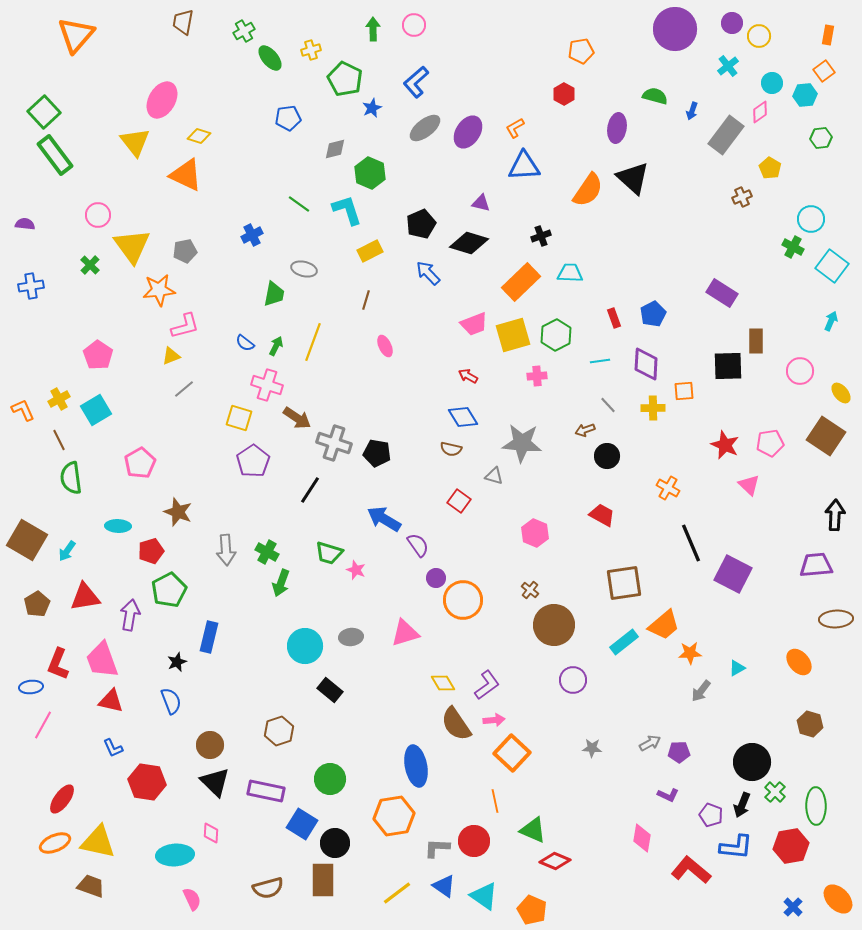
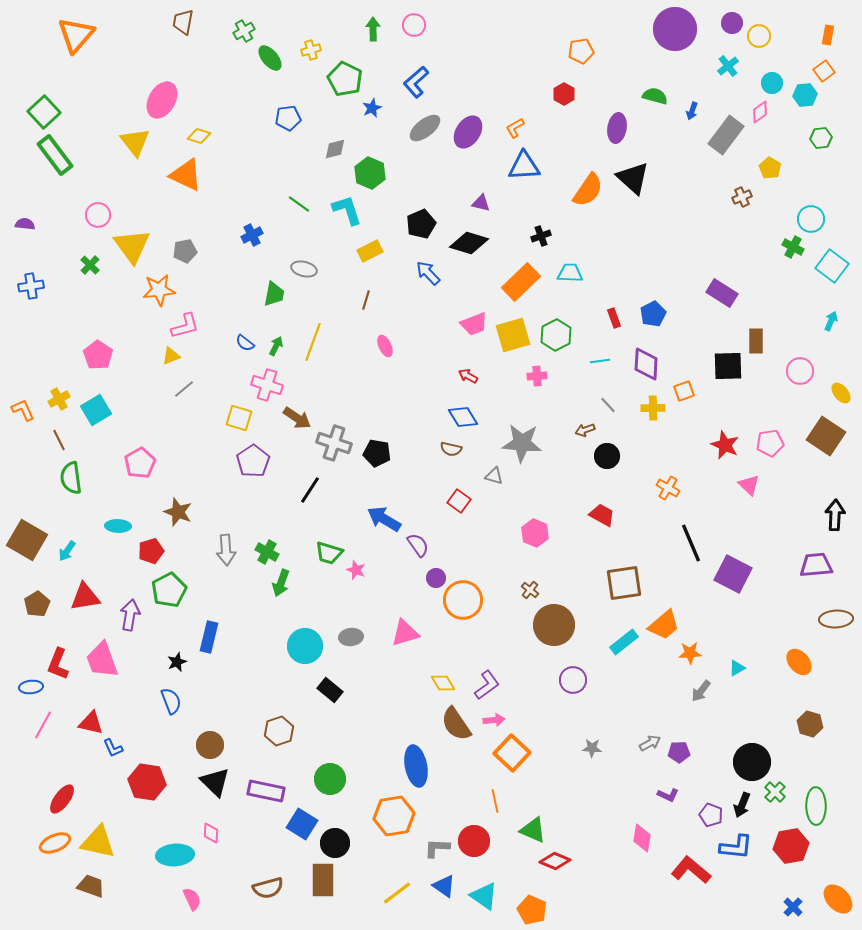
orange square at (684, 391): rotated 15 degrees counterclockwise
red triangle at (111, 701): moved 20 px left, 22 px down
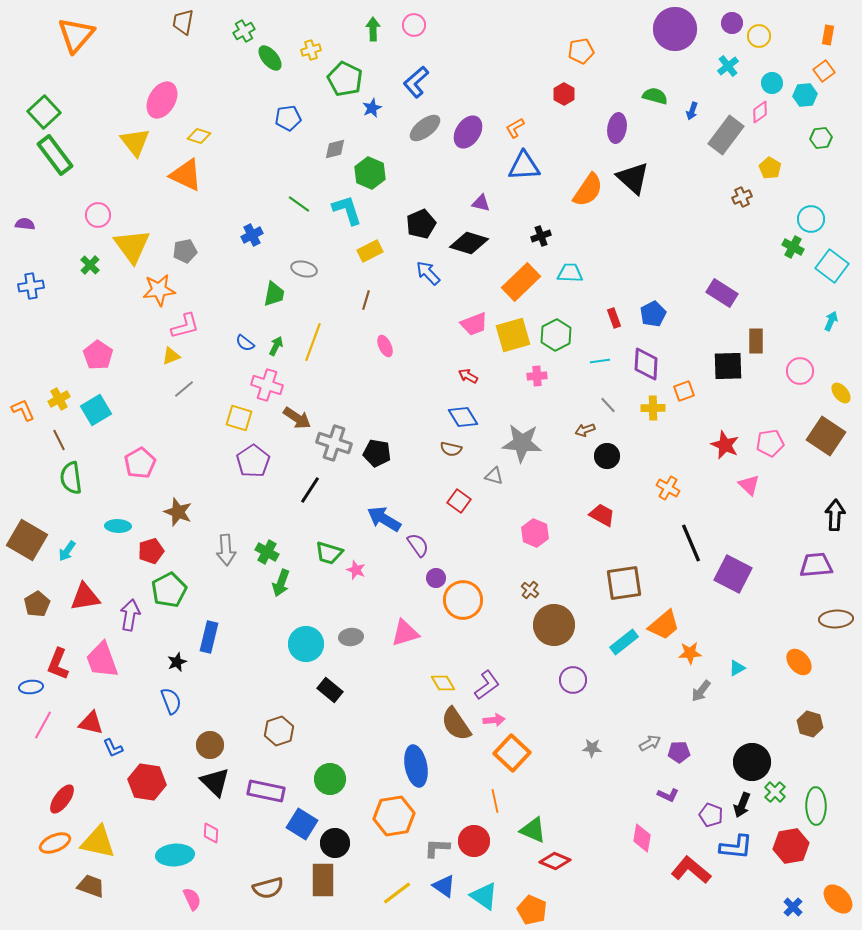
cyan circle at (305, 646): moved 1 px right, 2 px up
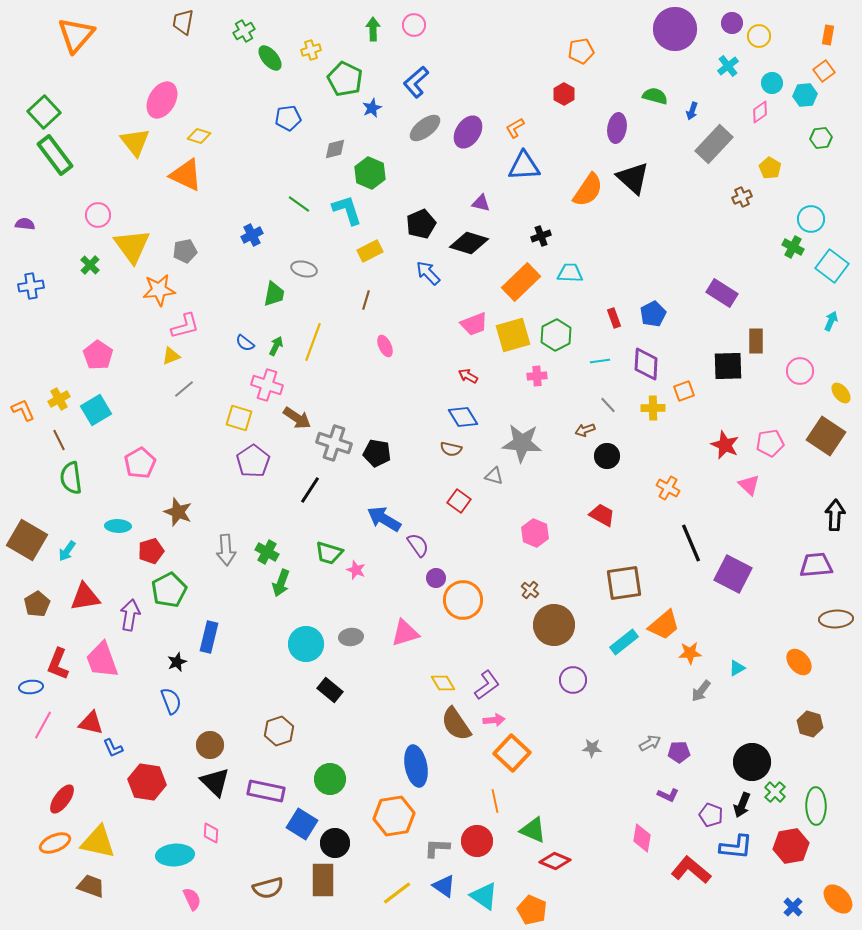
gray rectangle at (726, 135): moved 12 px left, 9 px down; rotated 6 degrees clockwise
red circle at (474, 841): moved 3 px right
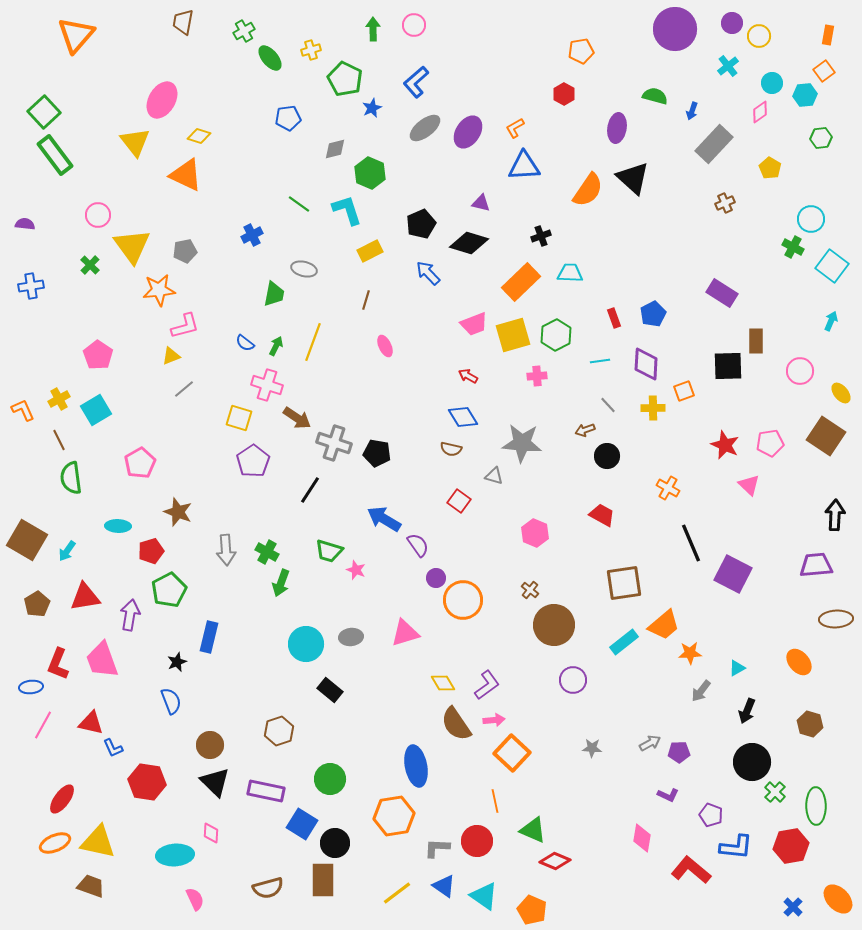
brown cross at (742, 197): moved 17 px left, 6 px down
green trapezoid at (329, 553): moved 2 px up
black arrow at (742, 805): moved 5 px right, 94 px up
pink semicircle at (192, 899): moved 3 px right
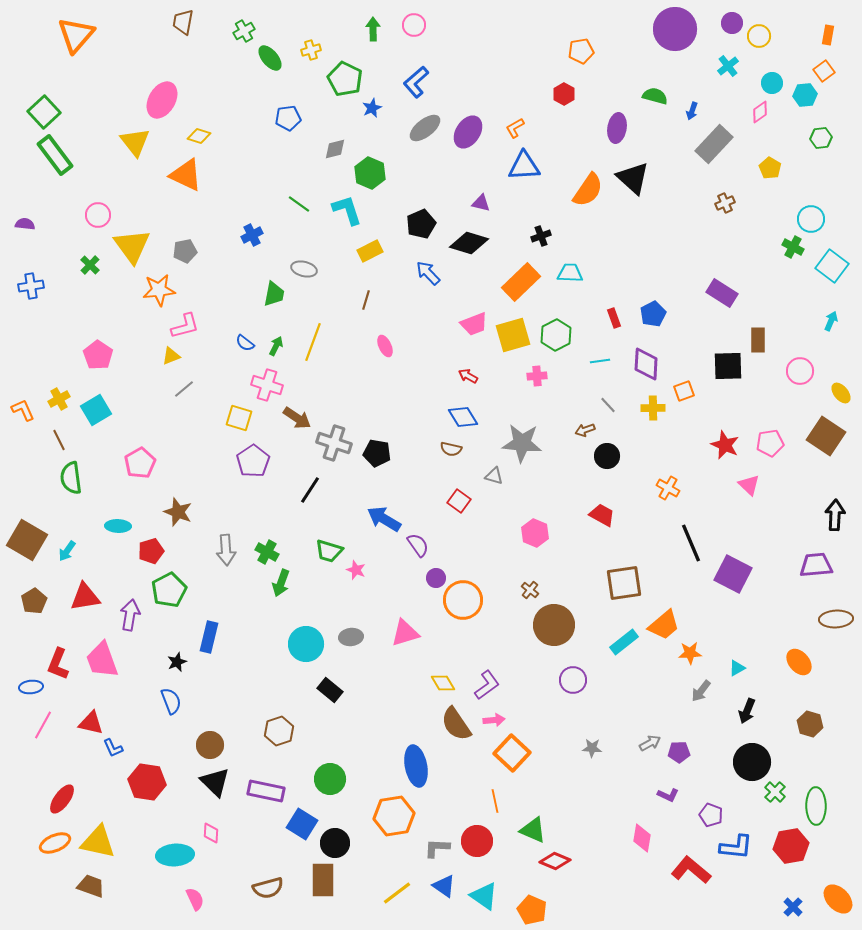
brown rectangle at (756, 341): moved 2 px right, 1 px up
brown pentagon at (37, 604): moved 3 px left, 3 px up
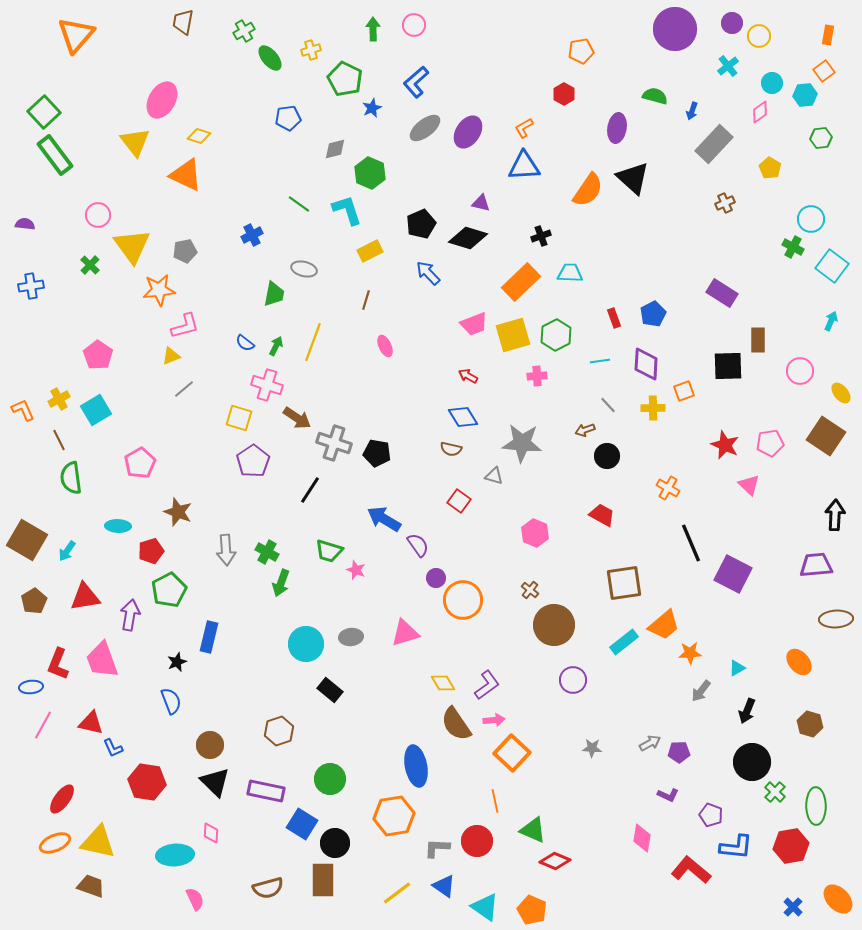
orange L-shape at (515, 128): moved 9 px right
black diamond at (469, 243): moved 1 px left, 5 px up
cyan triangle at (484, 896): moved 1 px right, 11 px down
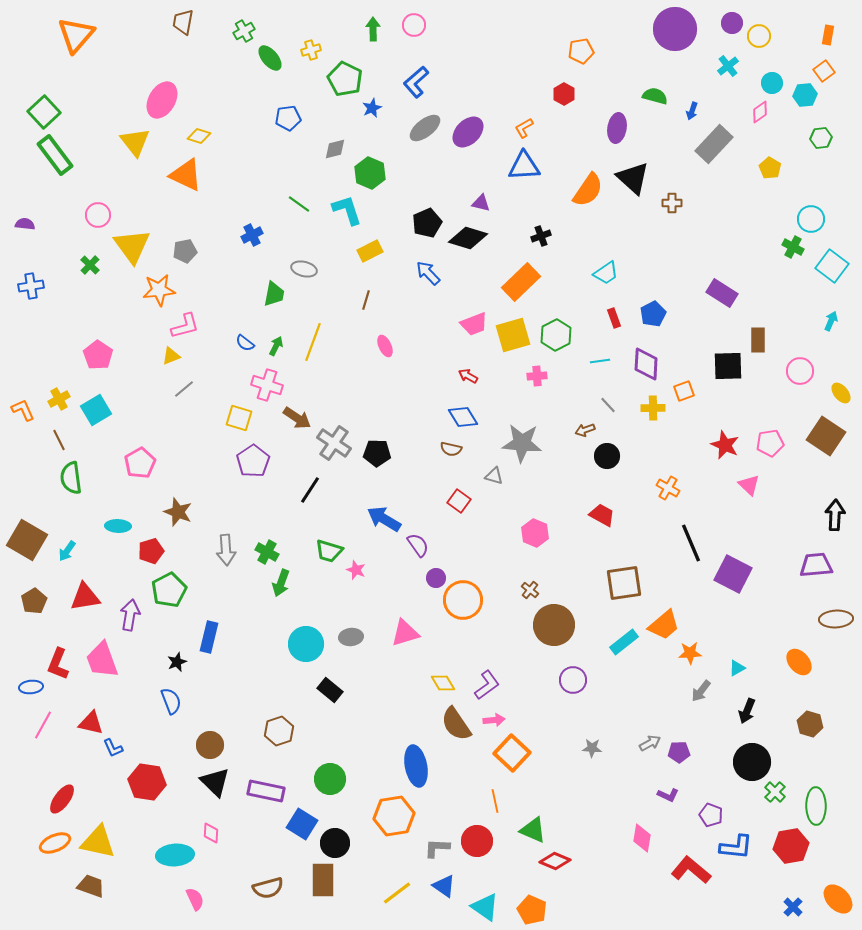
purple ellipse at (468, 132): rotated 12 degrees clockwise
brown cross at (725, 203): moved 53 px left; rotated 24 degrees clockwise
black pentagon at (421, 224): moved 6 px right, 1 px up
cyan trapezoid at (570, 273): moved 36 px right; rotated 144 degrees clockwise
gray cross at (334, 443): rotated 16 degrees clockwise
black pentagon at (377, 453): rotated 8 degrees counterclockwise
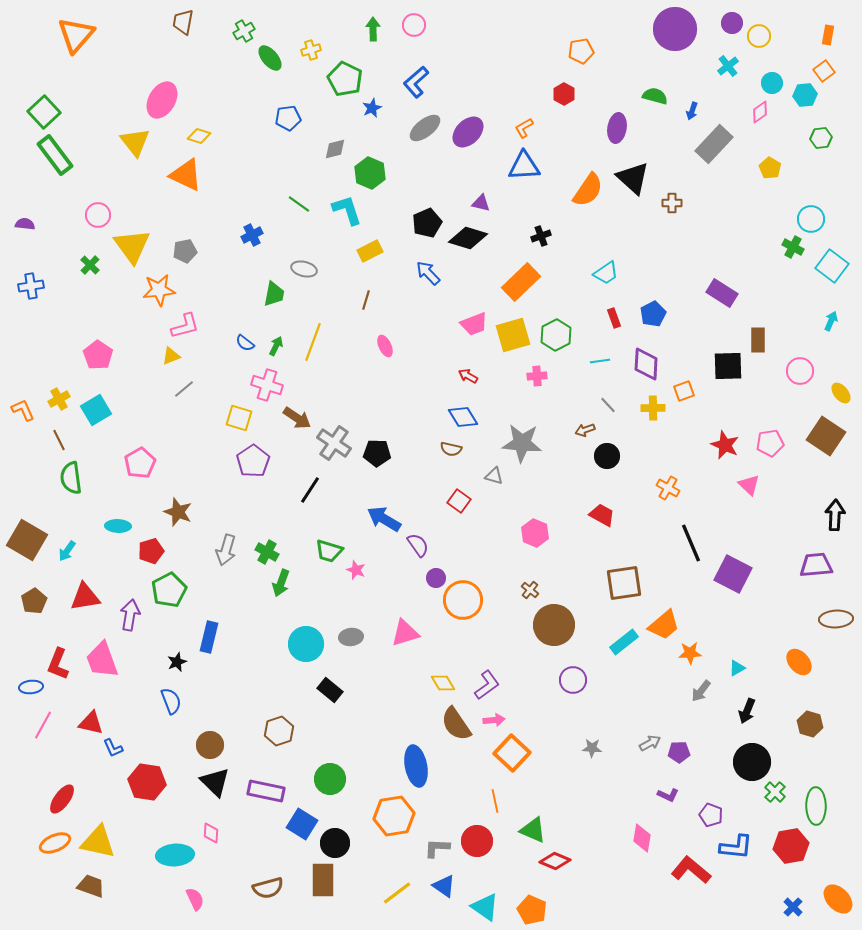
gray arrow at (226, 550): rotated 20 degrees clockwise
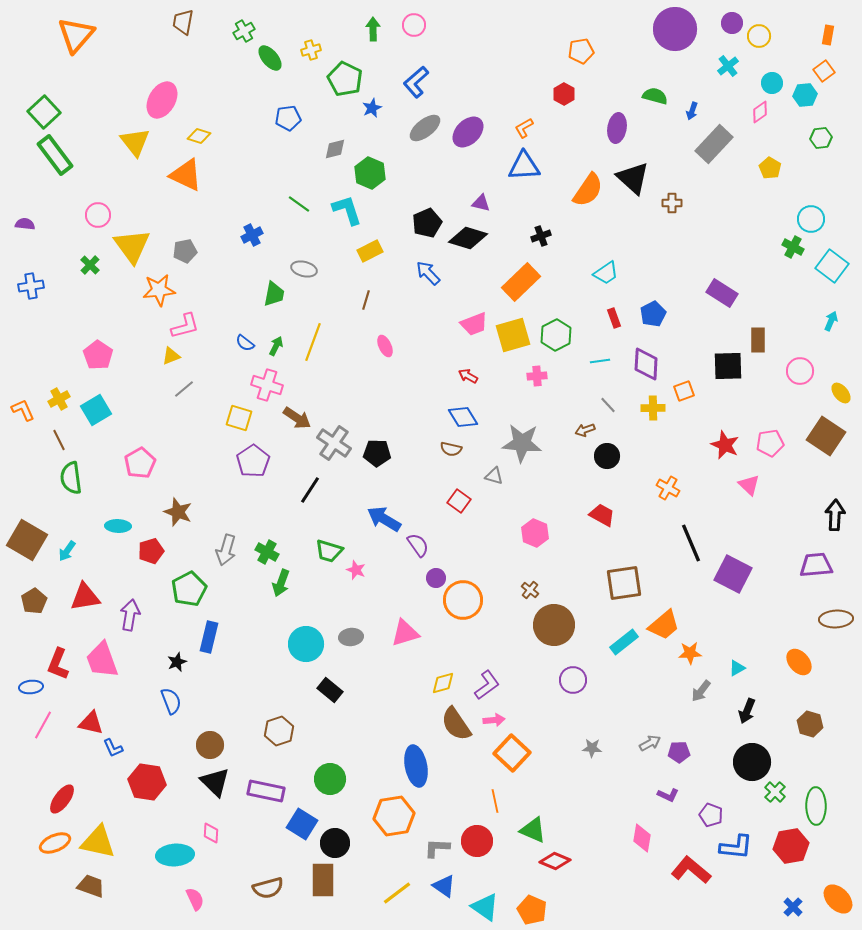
green pentagon at (169, 590): moved 20 px right, 1 px up
yellow diamond at (443, 683): rotated 75 degrees counterclockwise
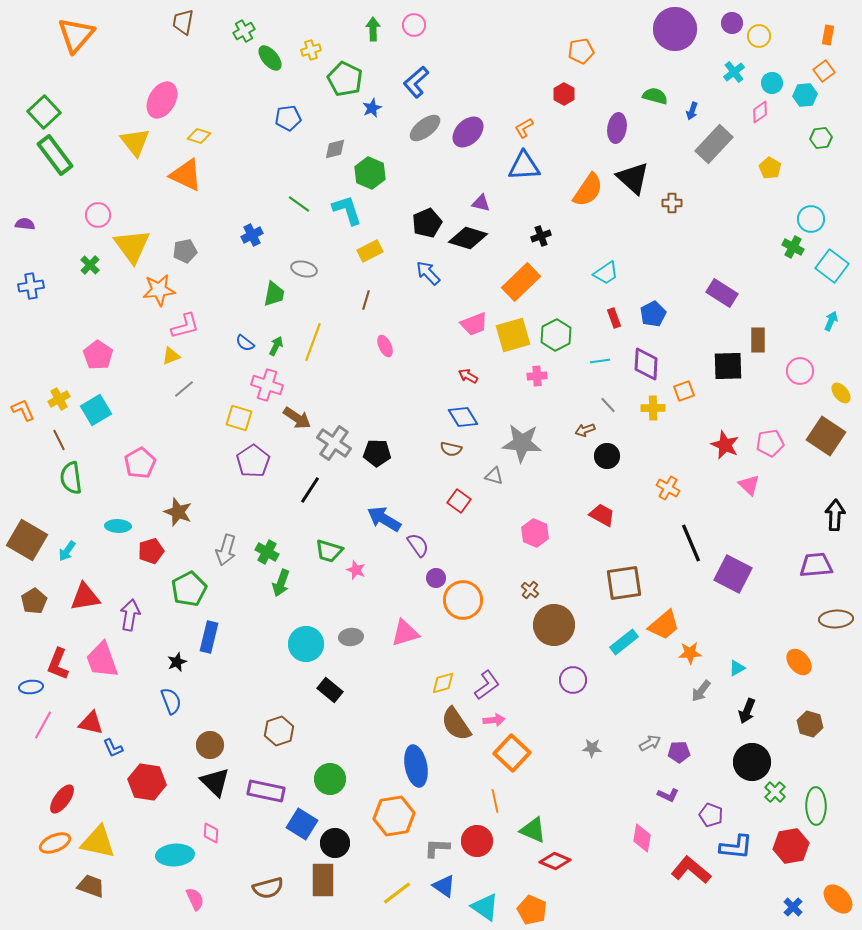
cyan cross at (728, 66): moved 6 px right, 6 px down
